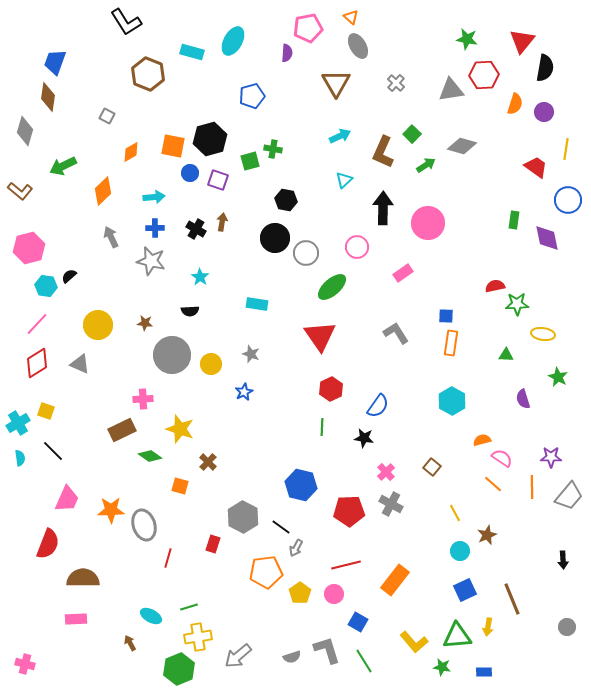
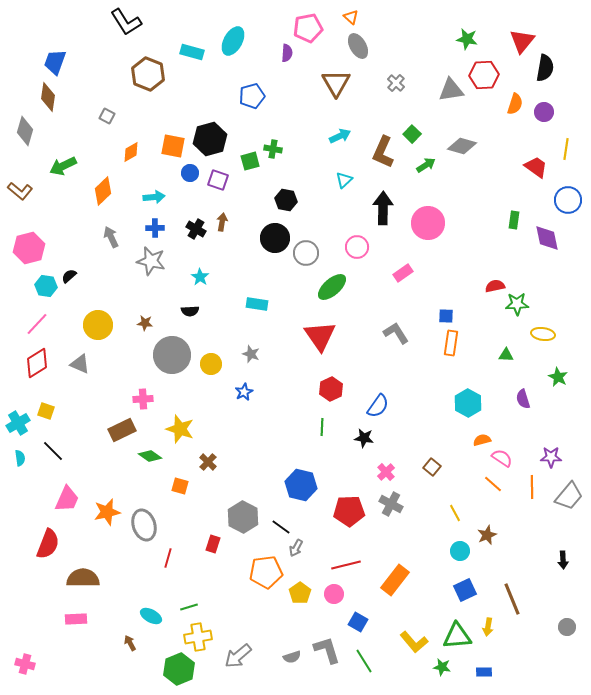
cyan hexagon at (452, 401): moved 16 px right, 2 px down
orange star at (111, 510): moved 4 px left, 2 px down; rotated 12 degrees counterclockwise
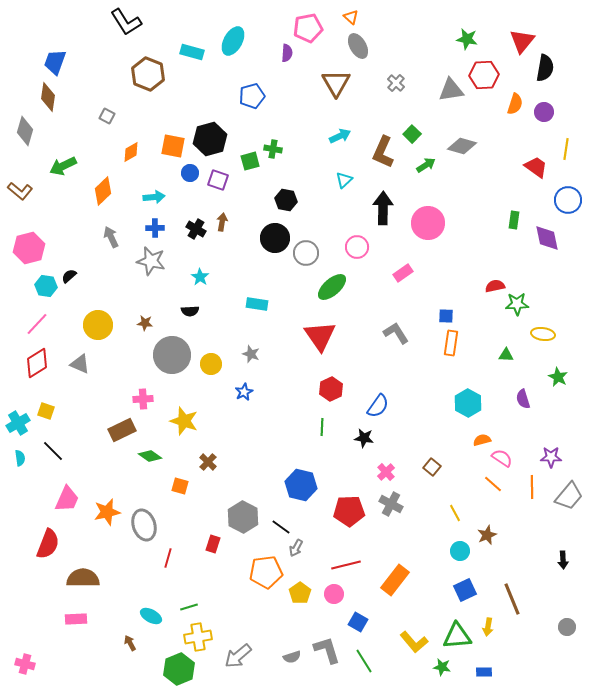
yellow star at (180, 429): moved 4 px right, 8 px up
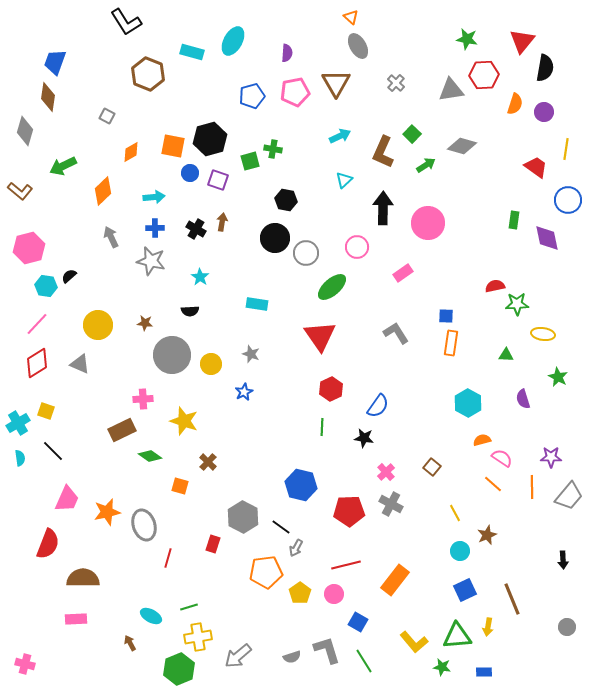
pink pentagon at (308, 28): moved 13 px left, 64 px down
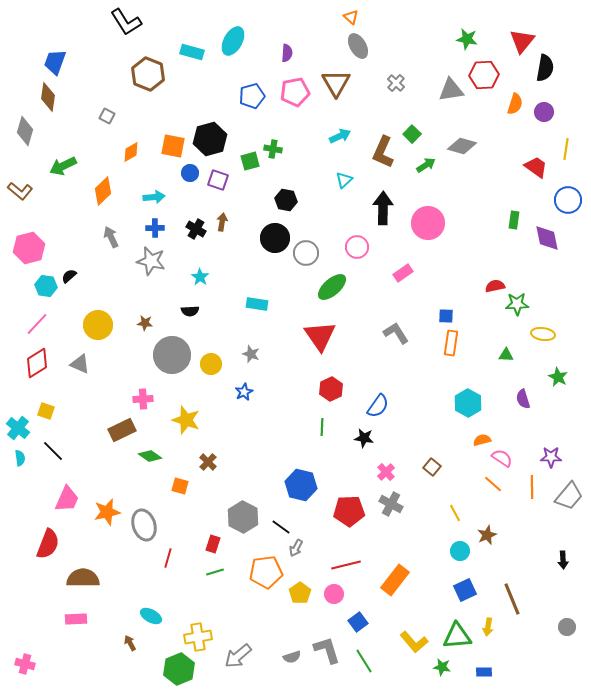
yellow star at (184, 421): moved 2 px right, 1 px up
cyan cross at (18, 423): moved 5 px down; rotated 20 degrees counterclockwise
green line at (189, 607): moved 26 px right, 35 px up
blue square at (358, 622): rotated 24 degrees clockwise
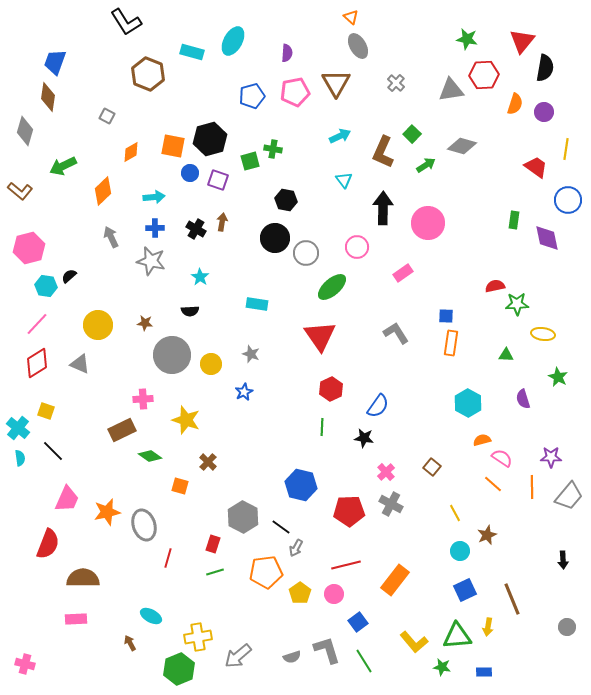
cyan triangle at (344, 180): rotated 24 degrees counterclockwise
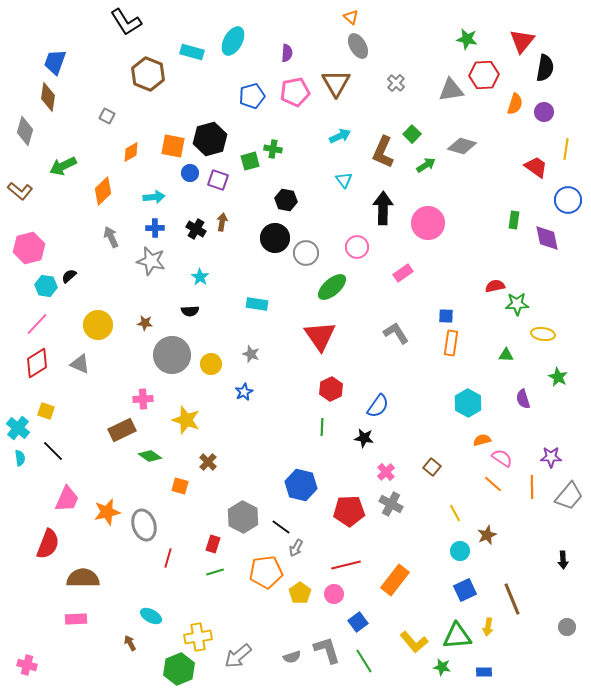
pink cross at (25, 664): moved 2 px right, 1 px down
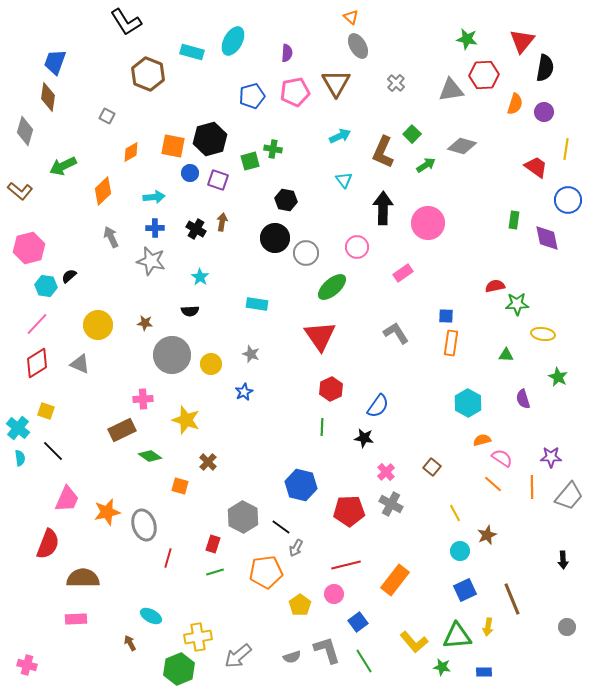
yellow pentagon at (300, 593): moved 12 px down
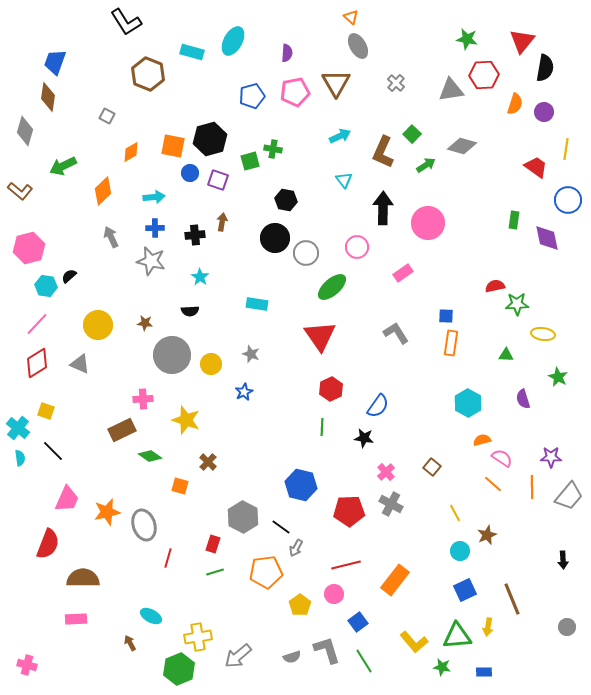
black cross at (196, 229): moved 1 px left, 6 px down; rotated 36 degrees counterclockwise
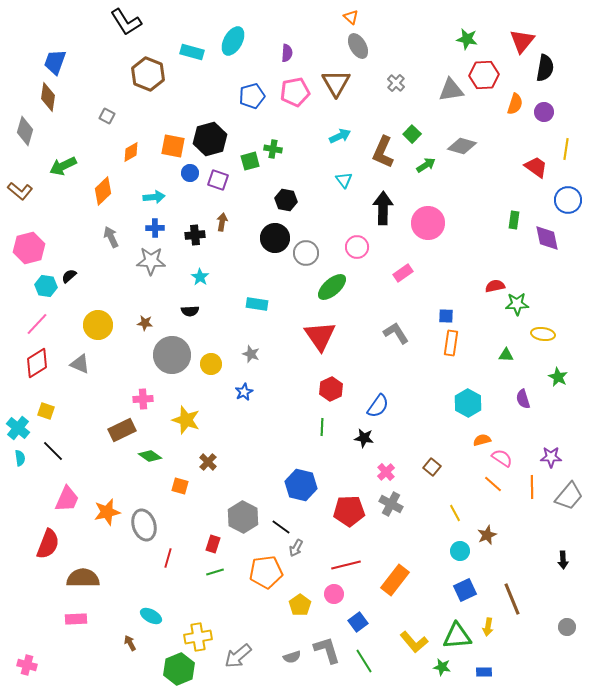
gray star at (151, 261): rotated 12 degrees counterclockwise
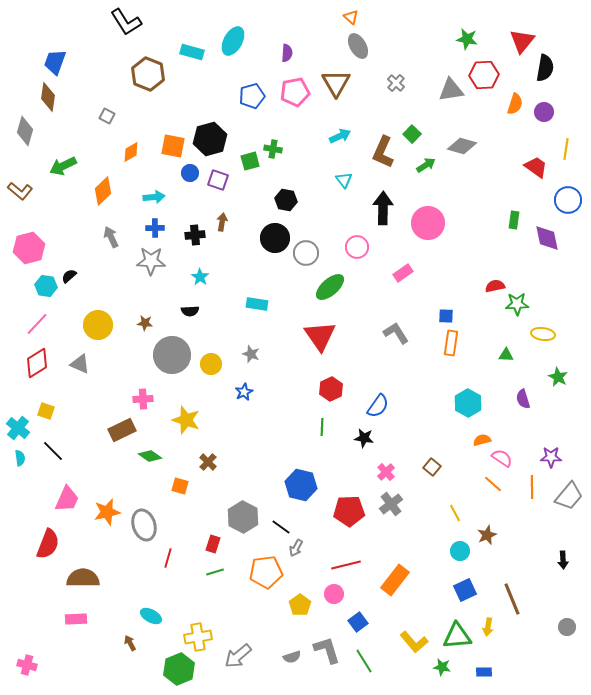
green ellipse at (332, 287): moved 2 px left
gray cross at (391, 504): rotated 25 degrees clockwise
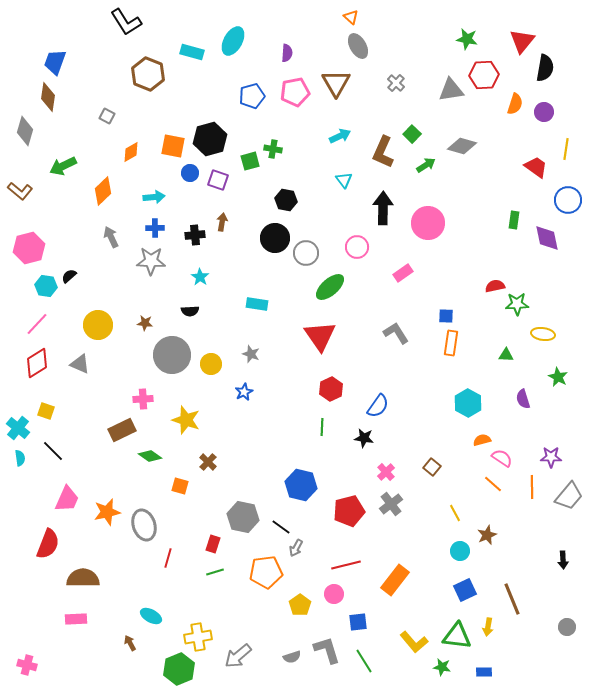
red pentagon at (349, 511): rotated 12 degrees counterclockwise
gray hexagon at (243, 517): rotated 16 degrees counterclockwise
blue square at (358, 622): rotated 30 degrees clockwise
green triangle at (457, 636): rotated 12 degrees clockwise
